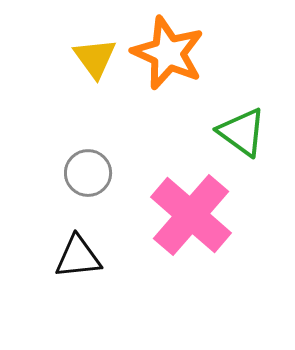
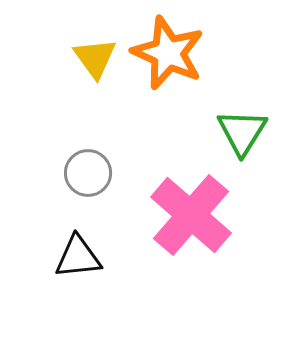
green triangle: rotated 26 degrees clockwise
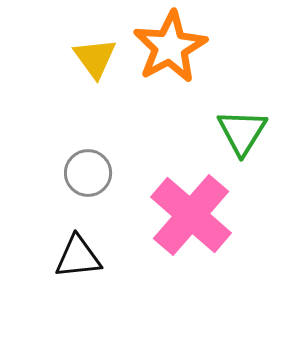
orange star: moved 2 px right, 6 px up; rotated 20 degrees clockwise
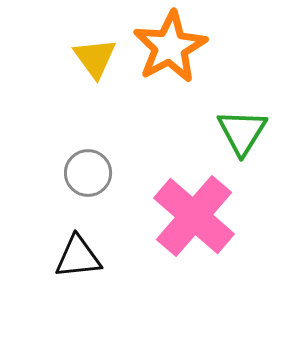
pink cross: moved 3 px right, 1 px down
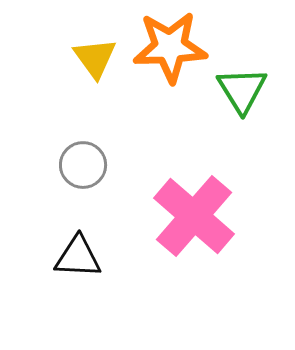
orange star: rotated 26 degrees clockwise
green triangle: moved 42 px up; rotated 4 degrees counterclockwise
gray circle: moved 5 px left, 8 px up
black triangle: rotated 9 degrees clockwise
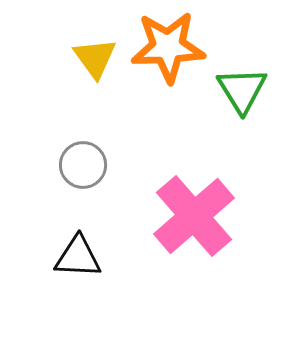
orange star: moved 2 px left
pink cross: rotated 8 degrees clockwise
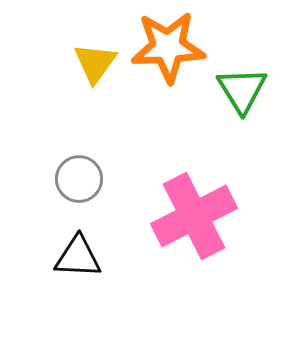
yellow triangle: moved 5 px down; rotated 12 degrees clockwise
gray circle: moved 4 px left, 14 px down
pink cross: rotated 14 degrees clockwise
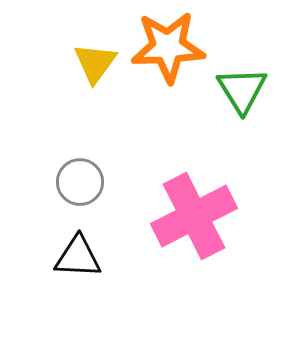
gray circle: moved 1 px right, 3 px down
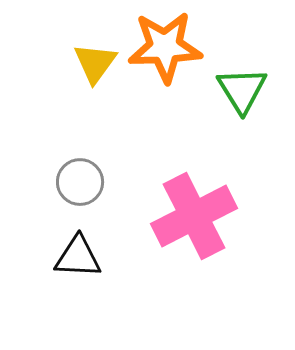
orange star: moved 3 px left
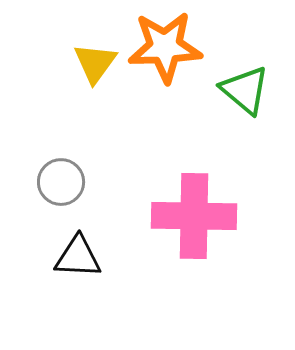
green triangle: moved 3 px right; rotated 18 degrees counterclockwise
gray circle: moved 19 px left
pink cross: rotated 28 degrees clockwise
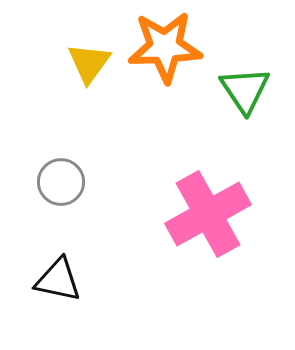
yellow triangle: moved 6 px left
green triangle: rotated 16 degrees clockwise
pink cross: moved 14 px right, 2 px up; rotated 30 degrees counterclockwise
black triangle: moved 20 px left, 23 px down; rotated 9 degrees clockwise
